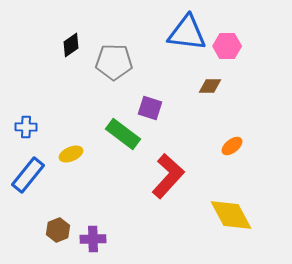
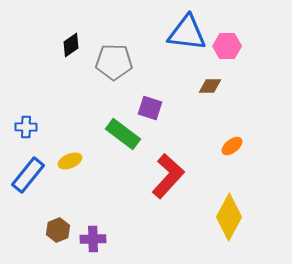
yellow ellipse: moved 1 px left, 7 px down
yellow diamond: moved 2 px left, 2 px down; rotated 57 degrees clockwise
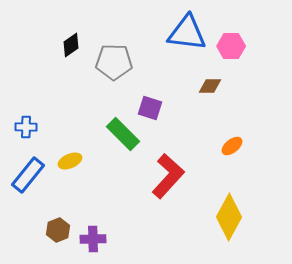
pink hexagon: moved 4 px right
green rectangle: rotated 8 degrees clockwise
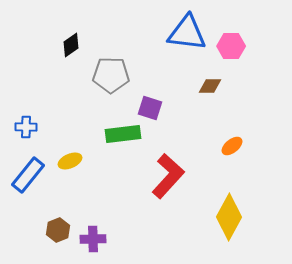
gray pentagon: moved 3 px left, 13 px down
green rectangle: rotated 52 degrees counterclockwise
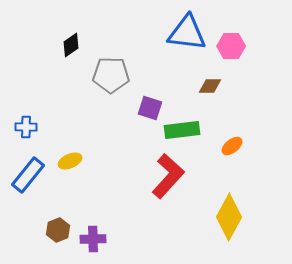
green rectangle: moved 59 px right, 4 px up
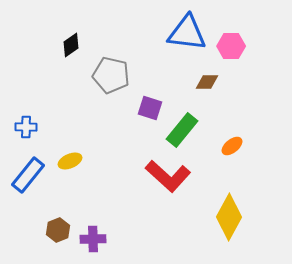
gray pentagon: rotated 12 degrees clockwise
brown diamond: moved 3 px left, 4 px up
green rectangle: rotated 44 degrees counterclockwise
red L-shape: rotated 90 degrees clockwise
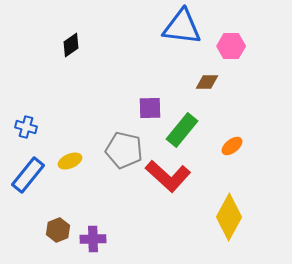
blue triangle: moved 5 px left, 6 px up
gray pentagon: moved 13 px right, 75 px down
purple square: rotated 20 degrees counterclockwise
blue cross: rotated 15 degrees clockwise
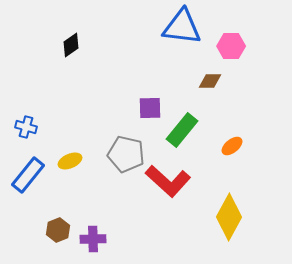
brown diamond: moved 3 px right, 1 px up
gray pentagon: moved 2 px right, 4 px down
red L-shape: moved 5 px down
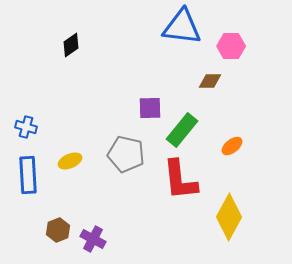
blue rectangle: rotated 42 degrees counterclockwise
red L-shape: moved 12 px right, 1 px up; rotated 42 degrees clockwise
purple cross: rotated 30 degrees clockwise
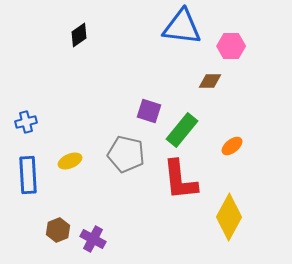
black diamond: moved 8 px right, 10 px up
purple square: moved 1 px left, 3 px down; rotated 20 degrees clockwise
blue cross: moved 5 px up; rotated 30 degrees counterclockwise
